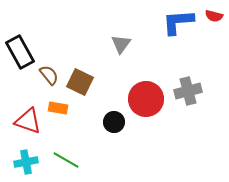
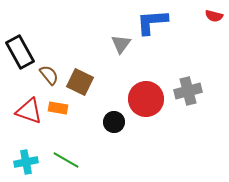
blue L-shape: moved 26 px left
red triangle: moved 1 px right, 10 px up
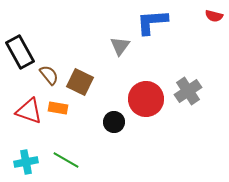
gray triangle: moved 1 px left, 2 px down
gray cross: rotated 20 degrees counterclockwise
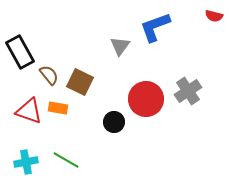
blue L-shape: moved 3 px right, 5 px down; rotated 16 degrees counterclockwise
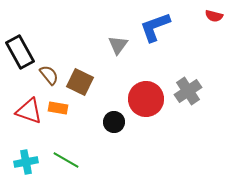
gray triangle: moved 2 px left, 1 px up
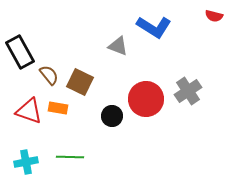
blue L-shape: moved 1 px left; rotated 128 degrees counterclockwise
gray triangle: moved 1 px down; rotated 45 degrees counterclockwise
black circle: moved 2 px left, 6 px up
green line: moved 4 px right, 3 px up; rotated 28 degrees counterclockwise
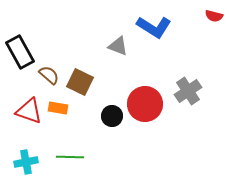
brown semicircle: rotated 10 degrees counterclockwise
red circle: moved 1 px left, 5 px down
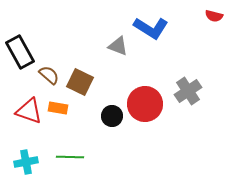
blue L-shape: moved 3 px left, 1 px down
